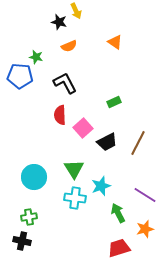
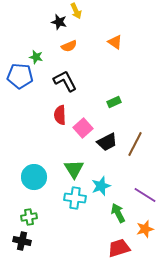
black L-shape: moved 2 px up
brown line: moved 3 px left, 1 px down
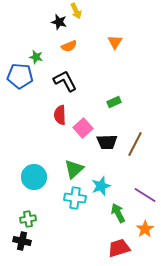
orange triangle: rotated 28 degrees clockwise
black trapezoid: rotated 25 degrees clockwise
green triangle: rotated 20 degrees clockwise
green cross: moved 1 px left, 2 px down
orange star: rotated 18 degrees counterclockwise
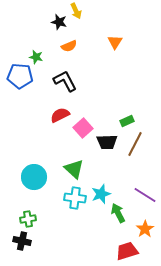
green rectangle: moved 13 px right, 19 px down
red semicircle: rotated 66 degrees clockwise
green triangle: rotated 35 degrees counterclockwise
cyan star: moved 8 px down
red trapezoid: moved 8 px right, 3 px down
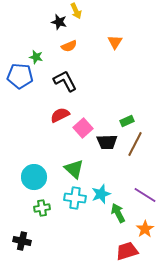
green cross: moved 14 px right, 11 px up
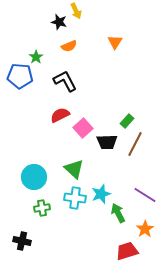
green star: rotated 24 degrees clockwise
green rectangle: rotated 24 degrees counterclockwise
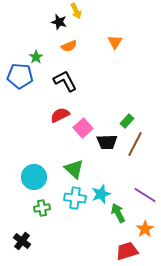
black cross: rotated 24 degrees clockwise
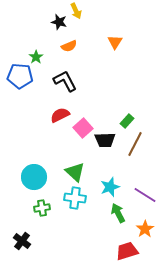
black trapezoid: moved 2 px left, 2 px up
green triangle: moved 1 px right, 3 px down
cyan star: moved 9 px right, 7 px up
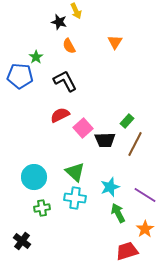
orange semicircle: rotated 84 degrees clockwise
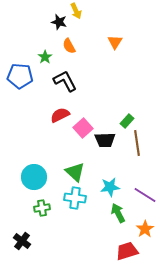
green star: moved 9 px right
brown line: moved 2 px right, 1 px up; rotated 35 degrees counterclockwise
cyan star: rotated 12 degrees clockwise
